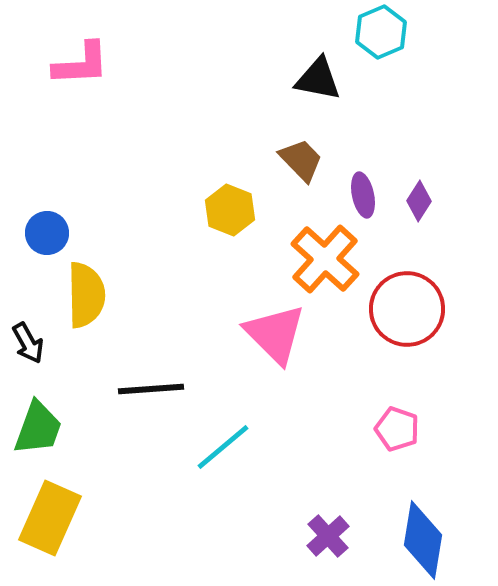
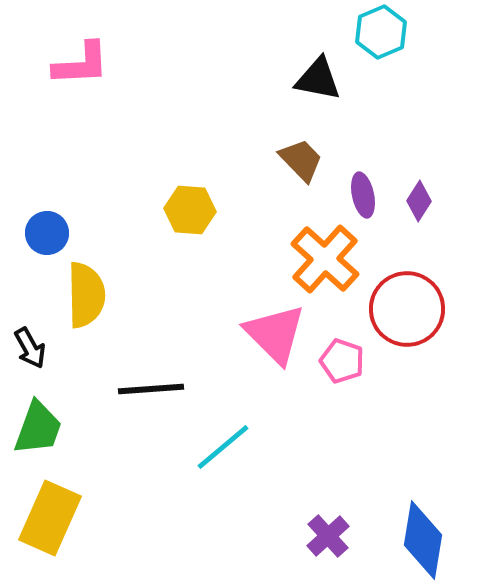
yellow hexagon: moved 40 px left; rotated 18 degrees counterclockwise
black arrow: moved 2 px right, 5 px down
pink pentagon: moved 55 px left, 68 px up
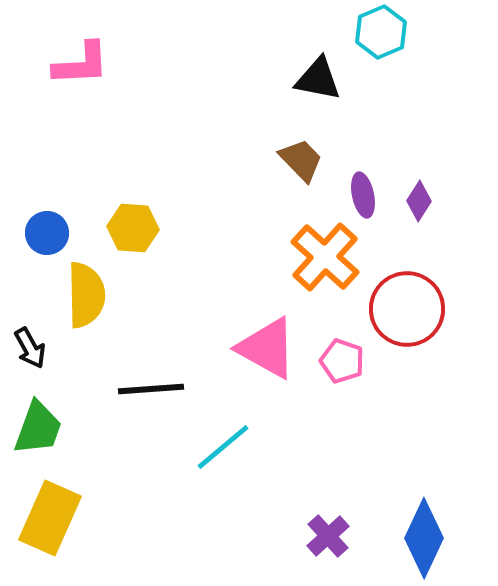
yellow hexagon: moved 57 px left, 18 px down
orange cross: moved 2 px up
pink triangle: moved 8 px left, 14 px down; rotated 16 degrees counterclockwise
blue diamond: moved 1 px right, 2 px up; rotated 16 degrees clockwise
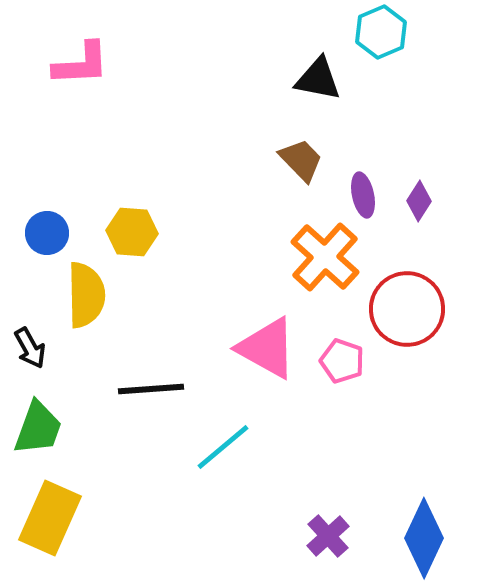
yellow hexagon: moved 1 px left, 4 px down
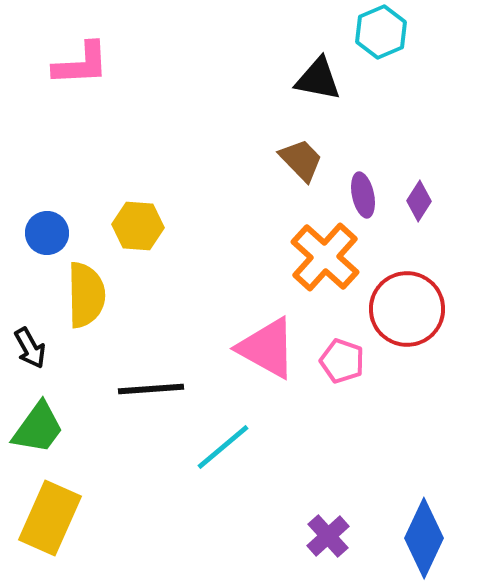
yellow hexagon: moved 6 px right, 6 px up
green trapezoid: rotated 16 degrees clockwise
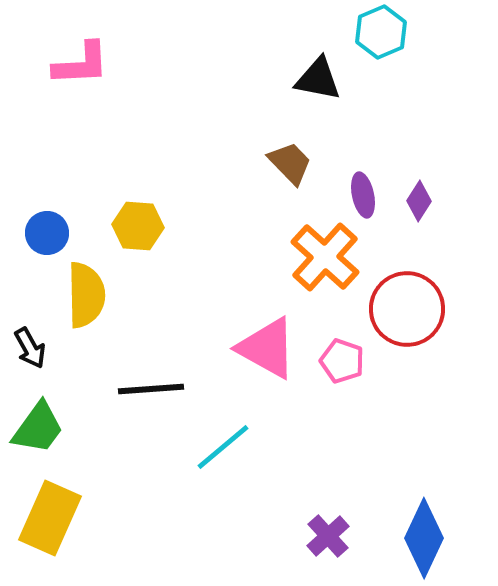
brown trapezoid: moved 11 px left, 3 px down
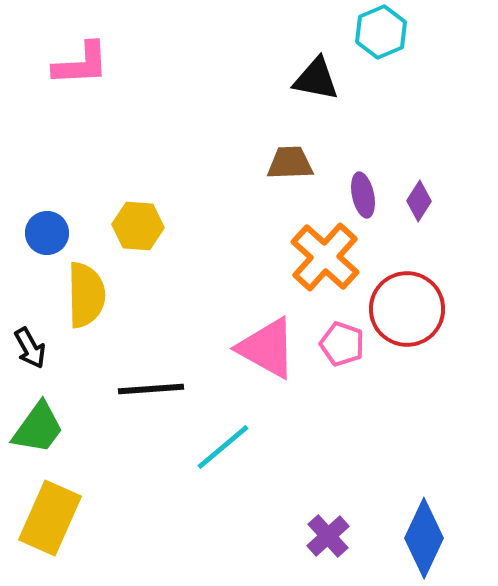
black triangle: moved 2 px left
brown trapezoid: rotated 48 degrees counterclockwise
pink pentagon: moved 17 px up
